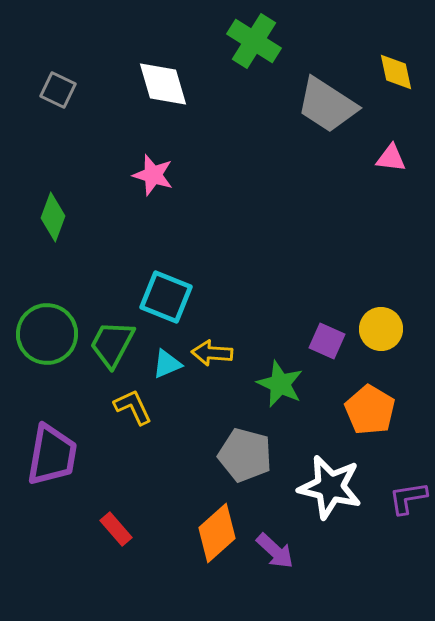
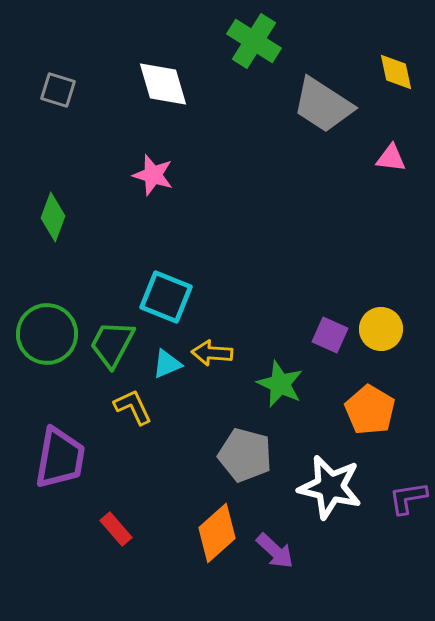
gray square: rotated 9 degrees counterclockwise
gray trapezoid: moved 4 px left
purple square: moved 3 px right, 6 px up
purple trapezoid: moved 8 px right, 3 px down
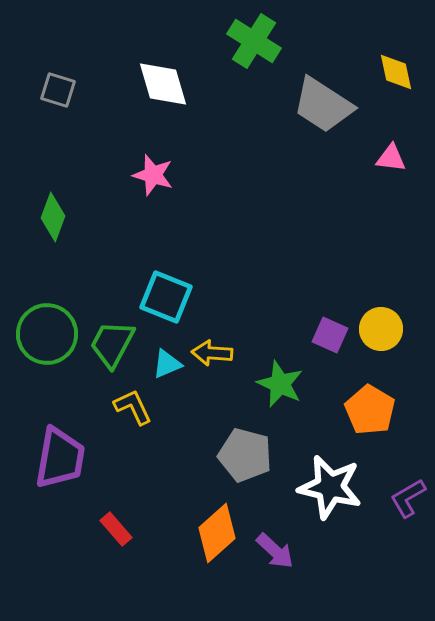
purple L-shape: rotated 21 degrees counterclockwise
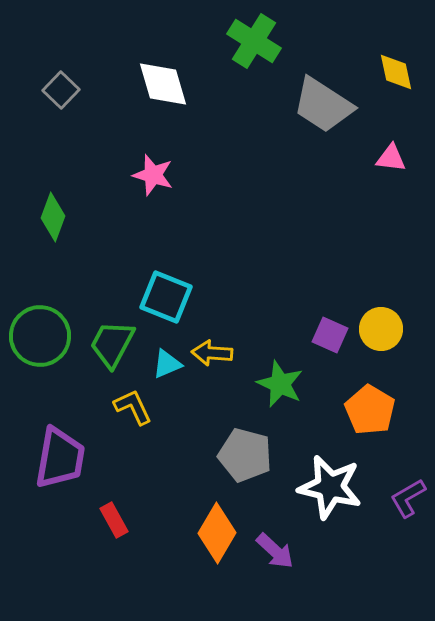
gray square: moved 3 px right; rotated 27 degrees clockwise
green circle: moved 7 px left, 2 px down
red rectangle: moved 2 px left, 9 px up; rotated 12 degrees clockwise
orange diamond: rotated 18 degrees counterclockwise
